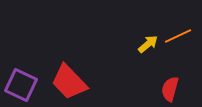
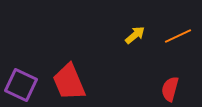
yellow arrow: moved 13 px left, 9 px up
red trapezoid: rotated 21 degrees clockwise
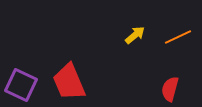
orange line: moved 1 px down
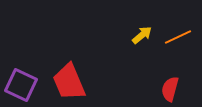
yellow arrow: moved 7 px right
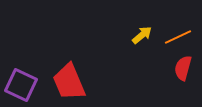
red semicircle: moved 13 px right, 21 px up
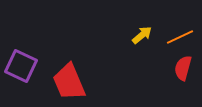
orange line: moved 2 px right
purple square: moved 19 px up
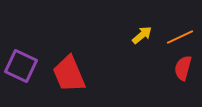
red trapezoid: moved 8 px up
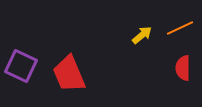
orange line: moved 9 px up
red semicircle: rotated 15 degrees counterclockwise
